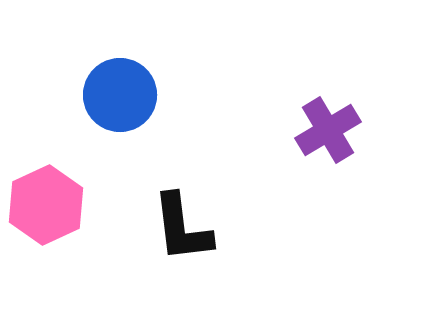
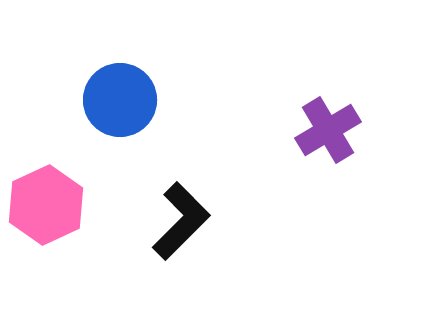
blue circle: moved 5 px down
black L-shape: moved 1 px left, 7 px up; rotated 128 degrees counterclockwise
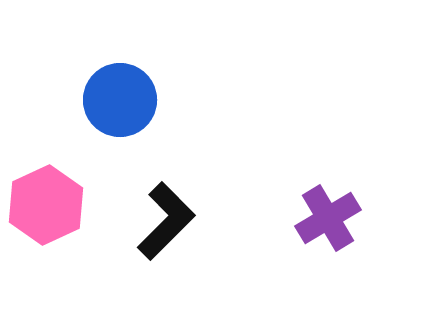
purple cross: moved 88 px down
black L-shape: moved 15 px left
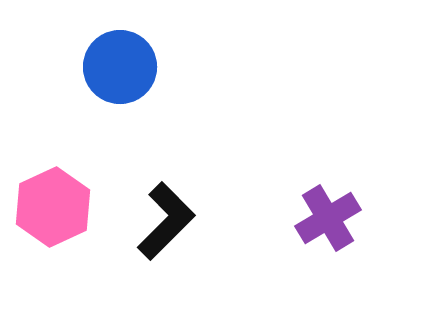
blue circle: moved 33 px up
pink hexagon: moved 7 px right, 2 px down
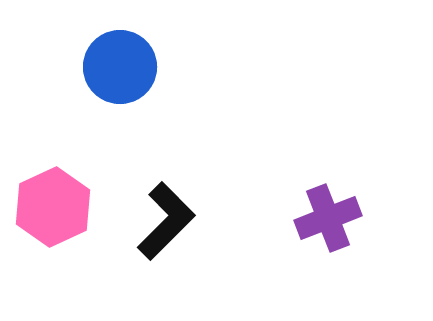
purple cross: rotated 10 degrees clockwise
